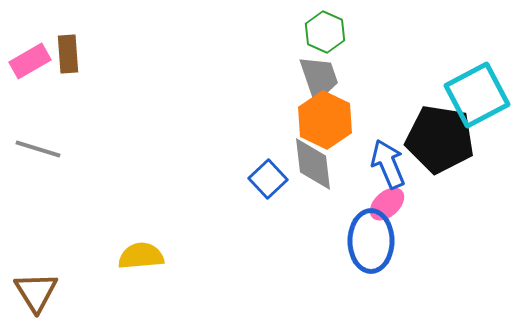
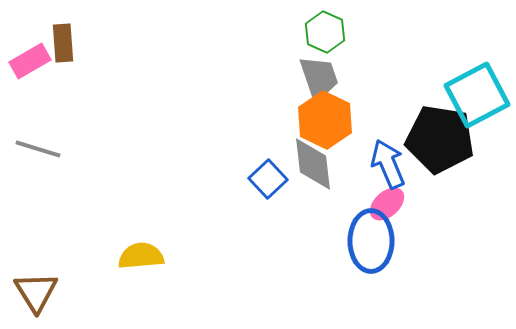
brown rectangle: moved 5 px left, 11 px up
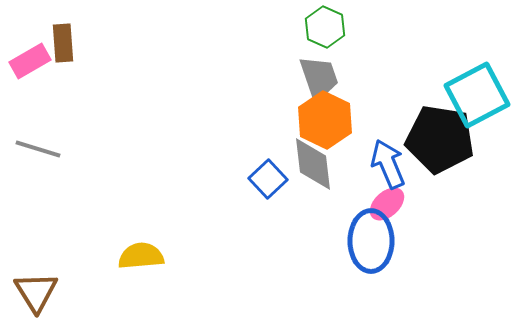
green hexagon: moved 5 px up
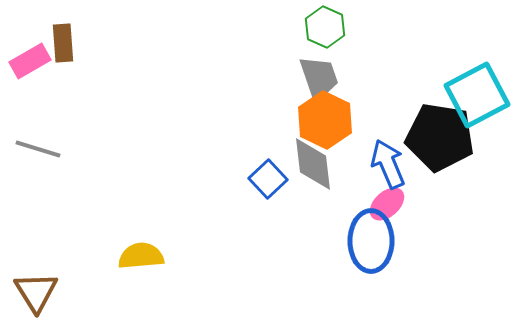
black pentagon: moved 2 px up
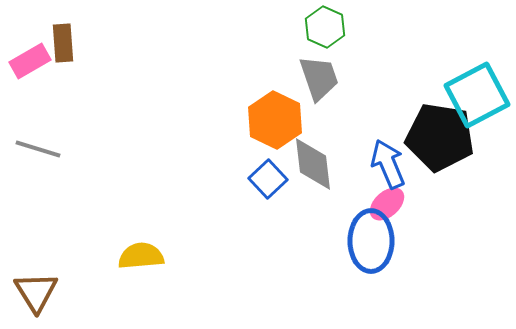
orange hexagon: moved 50 px left
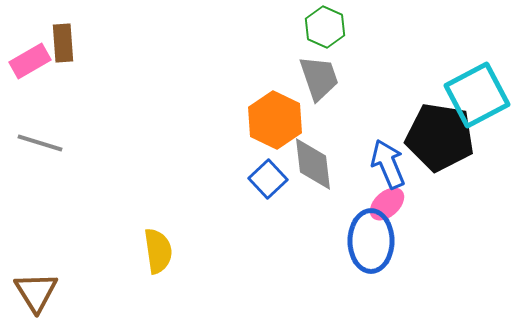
gray line: moved 2 px right, 6 px up
yellow semicircle: moved 17 px right, 5 px up; rotated 87 degrees clockwise
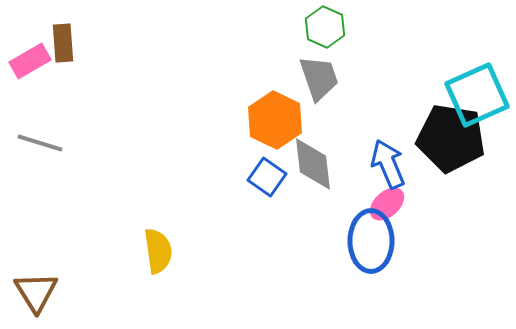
cyan square: rotated 4 degrees clockwise
black pentagon: moved 11 px right, 1 px down
blue square: moved 1 px left, 2 px up; rotated 12 degrees counterclockwise
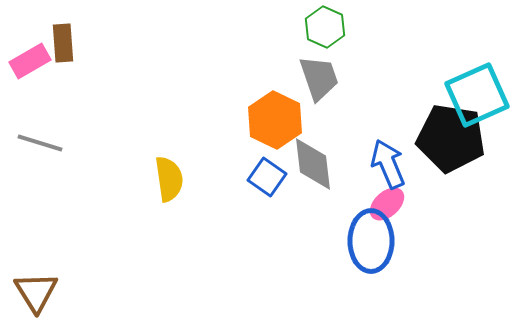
yellow semicircle: moved 11 px right, 72 px up
